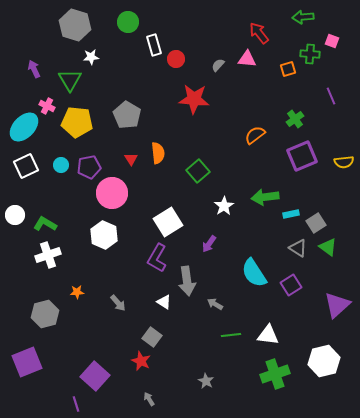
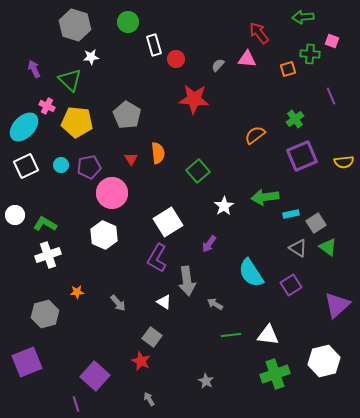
green triangle at (70, 80): rotated 15 degrees counterclockwise
cyan semicircle at (254, 273): moved 3 px left
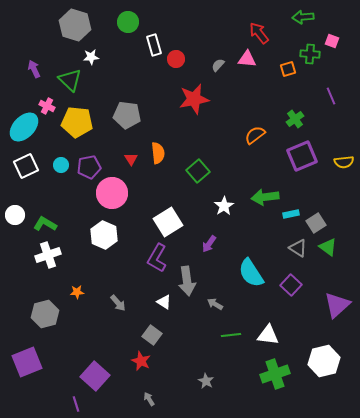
red star at (194, 99): rotated 16 degrees counterclockwise
gray pentagon at (127, 115): rotated 24 degrees counterclockwise
purple square at (291, 285): rotated 15 degrees counterclockwise
gray square at (152, 337): moved 2 px up
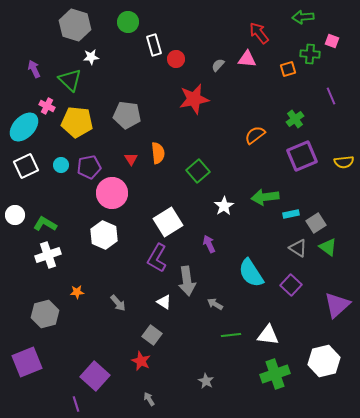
purple arrow at (209, 244): rotated 120 degrees clockwise
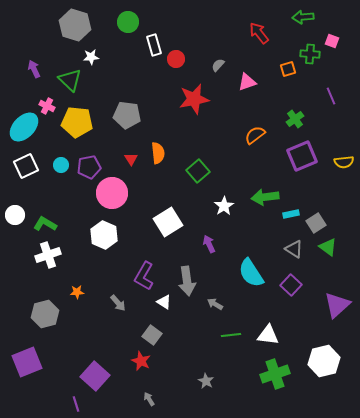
pink triangle at (247, 59): moved 23 px down; rotated 24 degrees counterclockwise
gray triangle at (298, 248): moved 4 px left, 1 px down
purple L-shape at (157, 258): moved 13 px left, 18 px down
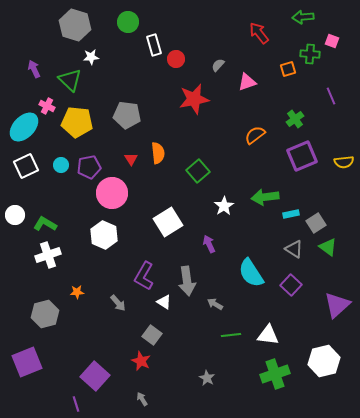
gray star at (206, 381): moved 1 px right, 3 px up
gray arrow at (149, 399): moved 7 px left
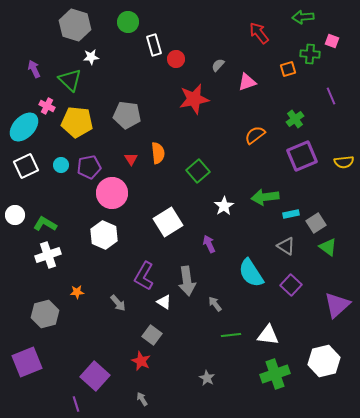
gray triangle at (294, 249): moved 8 px left, 3 px up
gray arrow at (215, 304): rotated 21 degrees clockwise
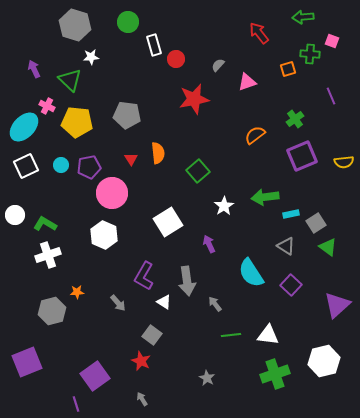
gray hexagon at (45, 314): moved 7 px right, 3 px up
purple square at (95, 376): rotated 12 degrees clockwise
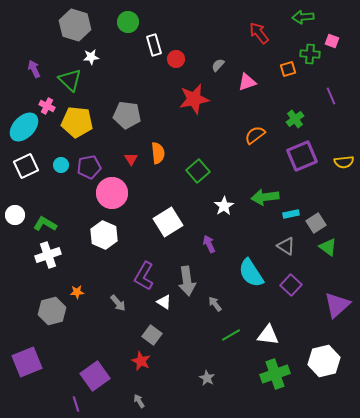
green line at (231, 335): rotated 24 degrees counterclockwise
gray arrow at (142, 399): moved 3 px left, 2 px down
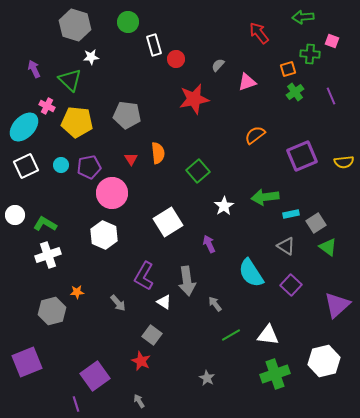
green cross at (295, 119): moved 27 px up
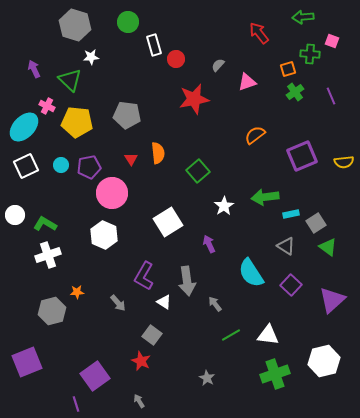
purple triangle at (337, 305): moved 5 px left, 5 px up
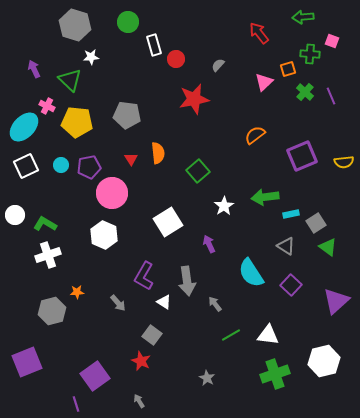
pink triangle at (247, 82): moved 17 px right; rotated 24 degrees counterclockwise
green cross at (295, 92): moved 10 px right; rotated 12 degrees counterclockwise
purple triangle at (332, 300): moved 4 px right, 1 px down
